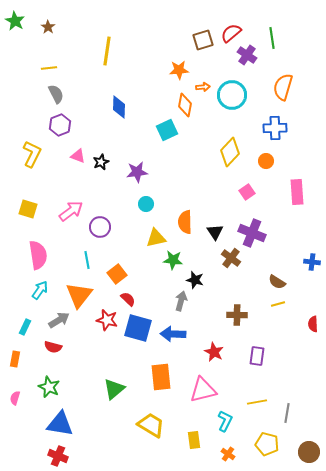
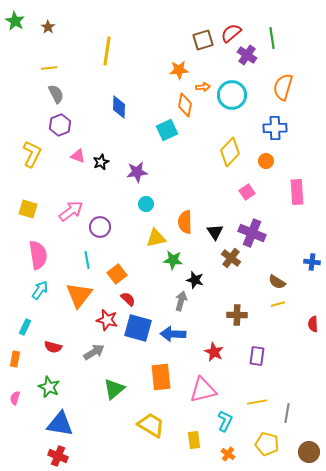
gray arrow at (59, 320): moved 35 px right, 32 px down
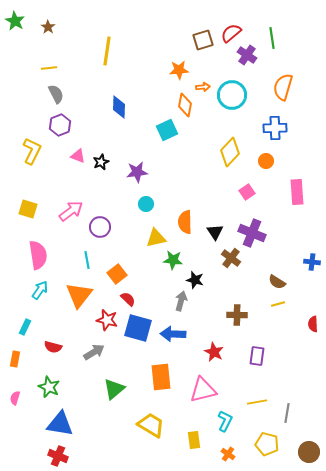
yellow L-shape at (32, 154): moved 3 px up
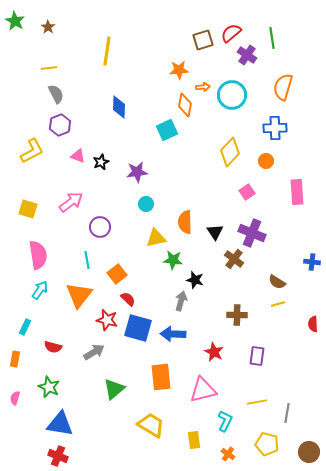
yellow L-shape at (32, 151): rotated 36 degrees clockwise
pink arrow at (71, 211): moved 9 px up
brown cross at (231, 258): moved 3 px right, 1 px down
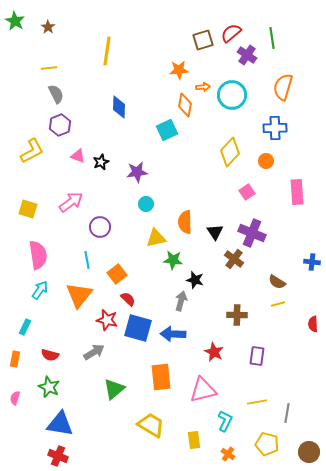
red semicircle at (53, 347): moved 3 px left, 8 px down
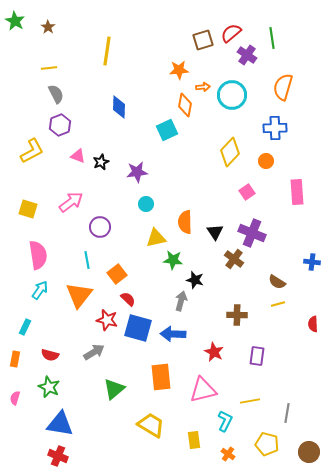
yellow line at (257, 402): moved 7 px left, 1 px up
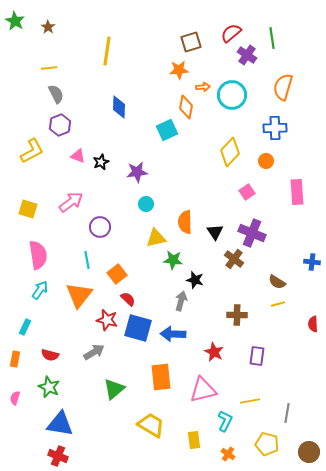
brown square at (203, 40): moved 12 px left, 2 px down
orange diamond at (185, 105): moved 1 px right, 2 px down
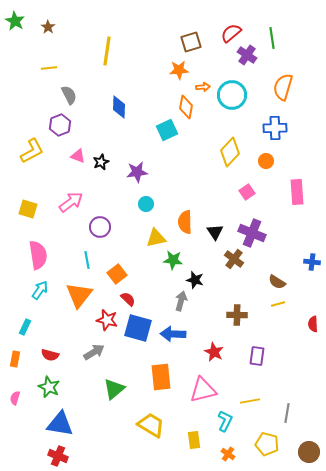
gray semicircle at (56, 94): moved 13 px right, 1 px down
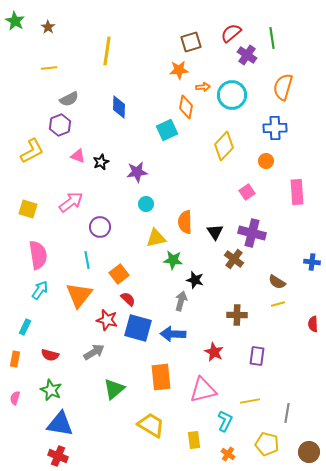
gray semicircle at (69, 95): moved 4 px down; rotated 90 degrees clockwise
yellow diamond at (230, 152): moved 6 px left, 6 px up
purple cross at (252, 233): rotated 8 degrees counterclockwise
orange square at (117, 274): moved 2 px right
green star at (49, 387): moved 2 px right, 3 px down
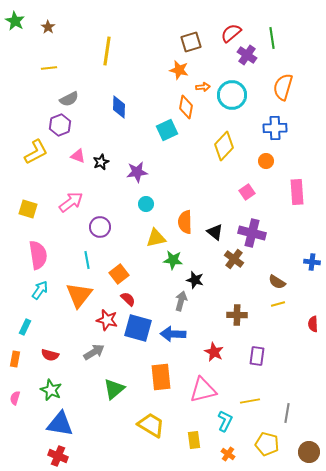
orange star at (179, 70): rotated 18 degrees clockwise
yellow L-shape at (32, 151): moved 4 px right, 1 px down
black triangle at (215, 232): rotated 18 degrees counterclockwise
